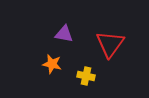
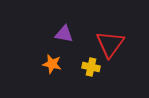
yellow cross: moved 5 px right, 9 px up
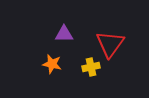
purple triangle: rotated 12 degrees counterclockwise
yellow cross: rotated 24 degrees counterclockwise
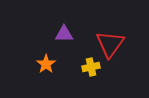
orange star: moved 6 px left; rotated 24 degrees clockwise
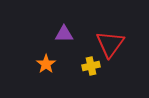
yellow cross: moved 1 px up
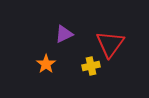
purple triangle: rotated 24 degrees counterclockwise
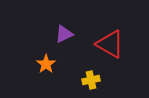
red triangle: rotated 36 degrees counterclockwise
yellow cross: moved 14 px down
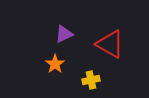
orange star: moved 9 px right
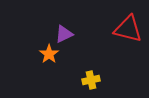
red triangle: moved 18 px right, 15 px up; rotated 16 degrees counterclockwise
orange star: moved 6 px left, 10 px up
